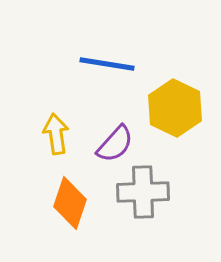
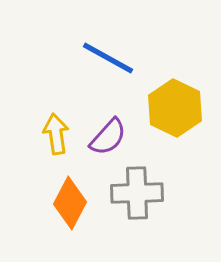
blue line: moved 1 px right, 6 px up; rotated 20 degrees clockwise
purple semicircle: moved 7 px left, 7 px up
gray cross: moved 6 px left, 1 px down
orange diamond: rotated 9 degrees clockwise
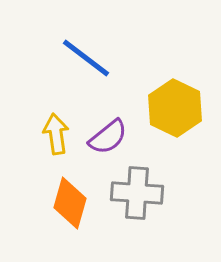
blue line: moved 22 px left; rotated 8 degrees clockwise
purple semicircle: rotated 9 degrees clockwise
gray cross: rotated 6 degrees clockwise
orange diamond: rotated 12 degrees counterclockwise
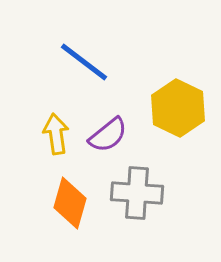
blue line: moved 2 px left, 4 px down
yellow hexagon: moved 3 px right
purple semicircle: moved 2 px up
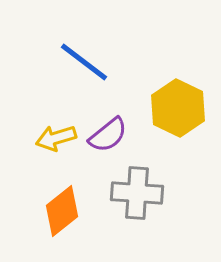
yellow arrow: moved 4 px down; rotated 99 degrees counterclockwise
orange diamond: moved 8 px left, 8 px down; rotated 36 degrees clockwise
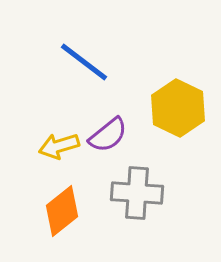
yellow arrow: moved 3 px right, 8 px down
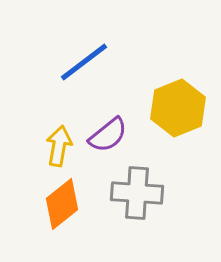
blue line: rotated 74 degrees counterclockwise
yellow hexagon: rotated 12 degrees clockwise
yellow arrow: rotated 117 degrees clockwise
orange diamond: moved 7 px up
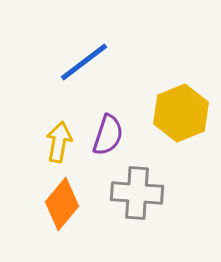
yellow hexagon: moved 3 px right, 5 px down
purple semicircle: rotated 33 degrees counterclockwise
yellow arrow: moved 4 px up
orange diamond: rotated 12 degrees counterclockwise
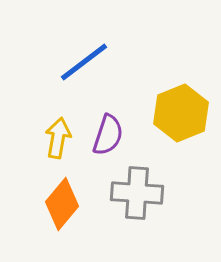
yellow arrow: moved 1 px left, 4 px up
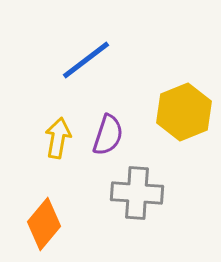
blue line: moved 2 px right, 2 px up
yellow hexagon: moved 3 px right, 1 px up
orange diamond: moved 18 px left, 20 px down
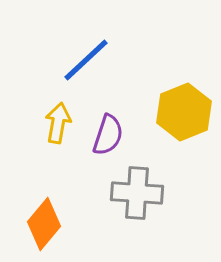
blue line: rotated 6 degrees counterclockwise
yellow arrow: moved 15 px up
